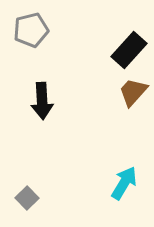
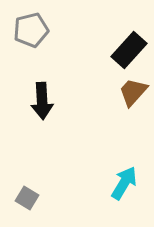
gray square: rotated 15 degrees counterclockwise
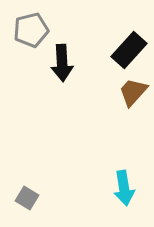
black arrow: moved 20 px right, 38 px up
cyan arrow: moved 5 px down; rotated 140 degrees clockwise
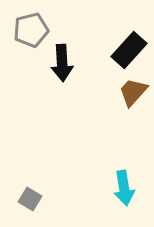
gray square: moved 3 px right, 1 px down
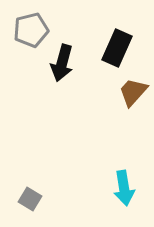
black rectangle: moved 12 px left, 2 px up; rotated 18 degrees counterclockwise
black arrow: rotated 18 degrees clockwise
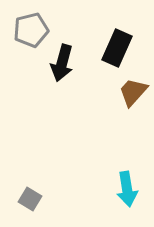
cyan arrow: moved 3 px right, 1 px down
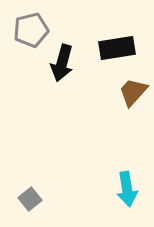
black rectangle: rotated 57 degrees clockwise
gray square: rotated 20 degrees clockwise
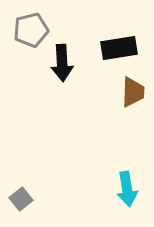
black rectangle: moved 2 px right
black arrow: rotated 18 degrees counterclockwise
brown trapezoid: rotated 140 degrees clockwise
gray square: moved 9 px left
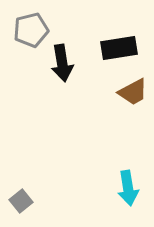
black arrow: rotated 6 degrees counterclockwise
brown trapezoid: rotated 60 degrees clockwise
cyan arrow: moved 1 px right, 1 px up
gray square: moved 2 px down
